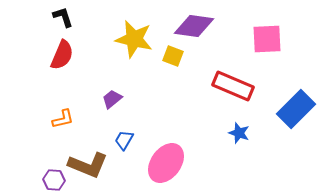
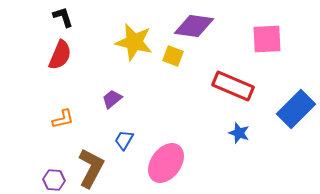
yellow star: moved 3 px down
red semicircle: moved 2 px left
brown L-shape: moved 3 px right, 3 px down; rotated 84 degrees counterclockwise
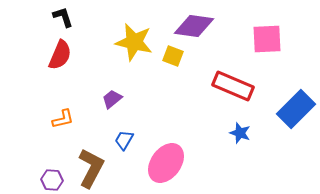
blue star: moved 1 px right
purple hexagon: moved 2 px left
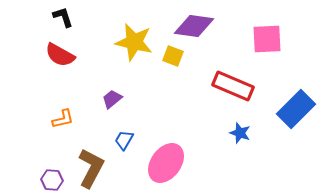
red semicircle: rotated 96 degrees clockwise
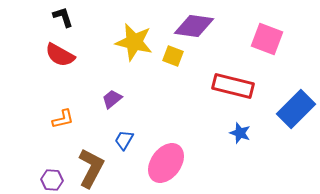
pink square: rotated 24 degrees clockwise
red rectangle: rotated 9 degrees counterclockwise
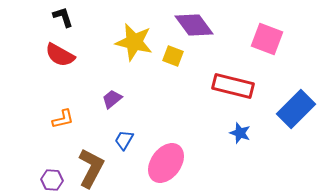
purple diamond: moved 1 px up; rotated 45 degrees clockwise
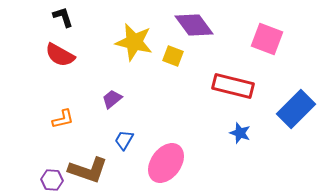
brown L-shape: moved 3 px left, 2 px down; rotated 81 degrees clockwise
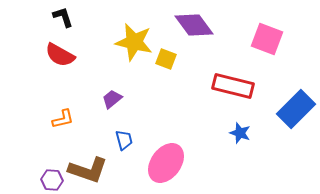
yellow square: moved 7 px left, 3 px down
blue trapezoid: rotated 135 degrees clockwise
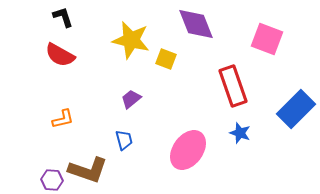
purple diamond: moved 2 px right, 1 px up; rotated 15 degrees clockwise
yellow star: moved 3 px left, 2 px up
red rectangle: rotated 57 degrees clockwise
purple trapezoid: moved 19 px right
pink ellipse: moved 22 px right, 13 px up
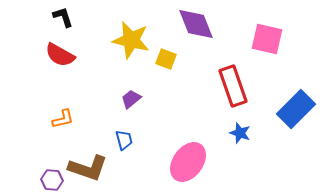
pink square: rotated 8 degrees counterclockwise
pink ellipse: moved 12 px down
brown L-shape: moved 2 px up
